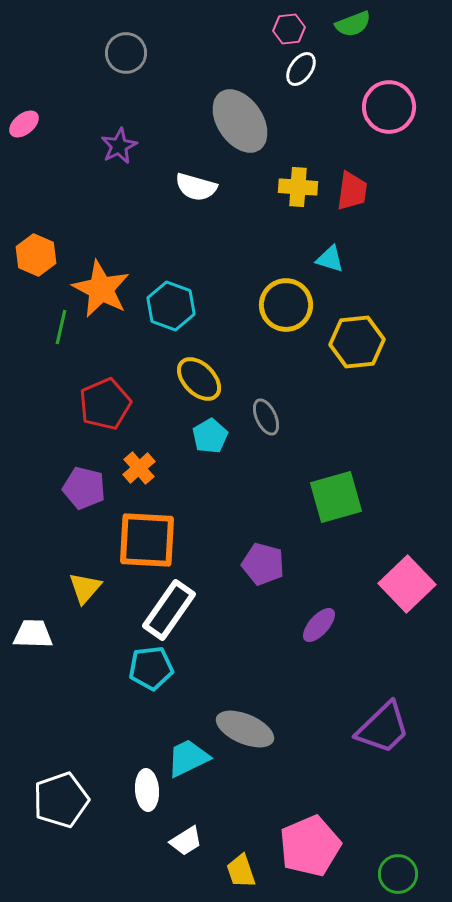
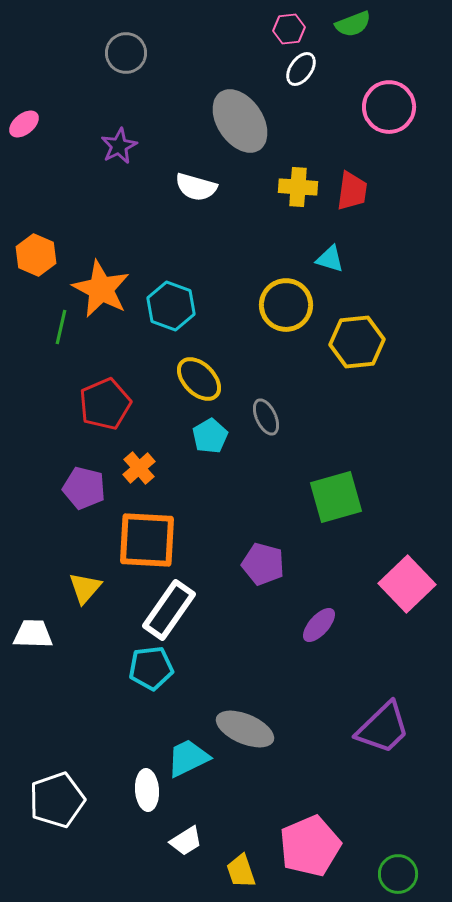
white pentagon at (61, 800): moved 4 px left
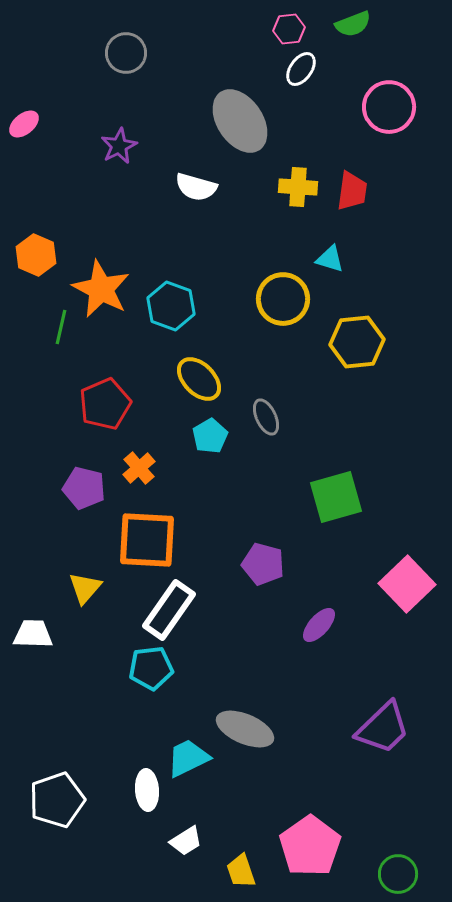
yellow circle at (286, 305): moved 3 px left, 6 px up
pink pentagon at (310, 846): rotated 12 degrees counterclockwise
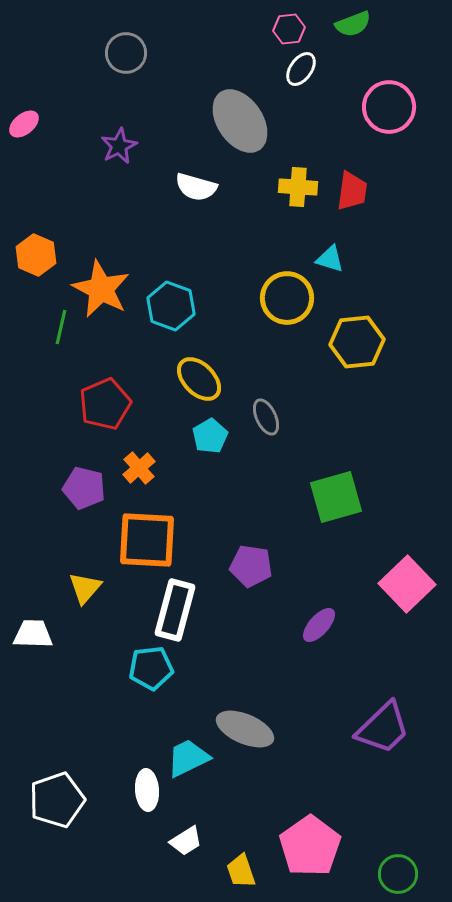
yellow circle at (283, 299): moved 4 px right, 1 px up
purple pentagon at (263, 564): moved 12 px left, 2 px down; rotated 6 degrees counterclockwise
white rectangle at (169, 610): moved 6 px right; rotated 20 degrees counterclockwise
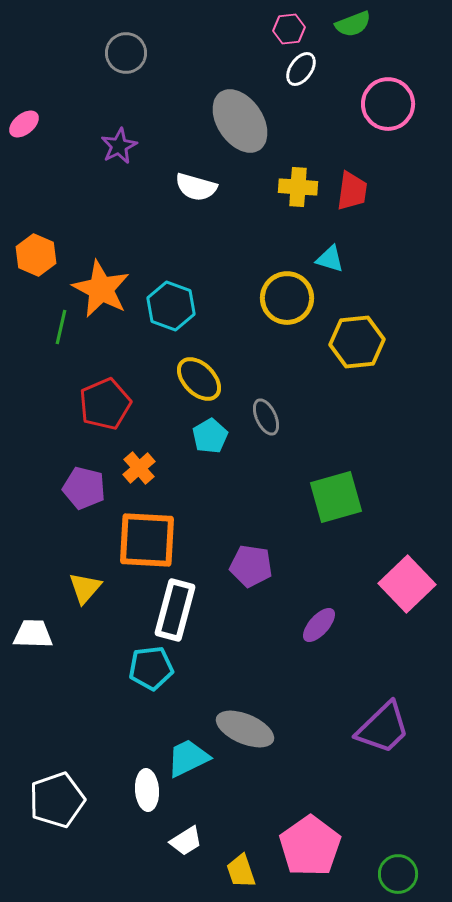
pink circle at (389, 107): moved 1 px left, 3 px up
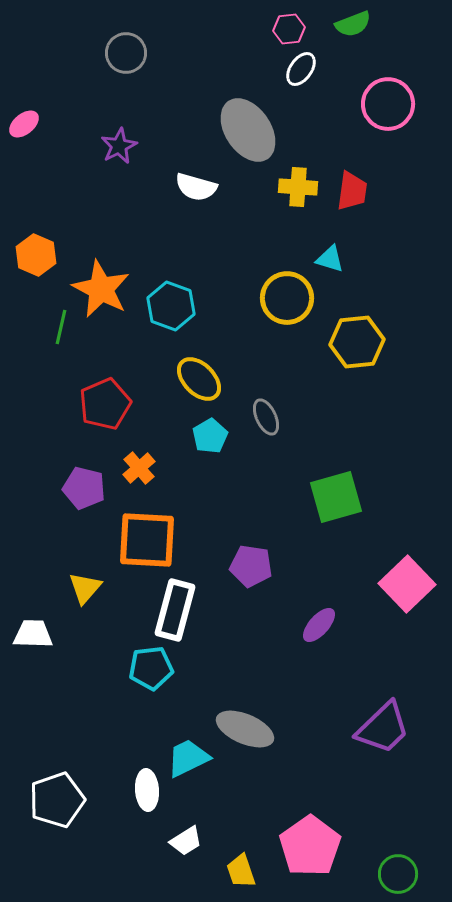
gray ellipse at (240, 121): moved 8 px right, 9 px down
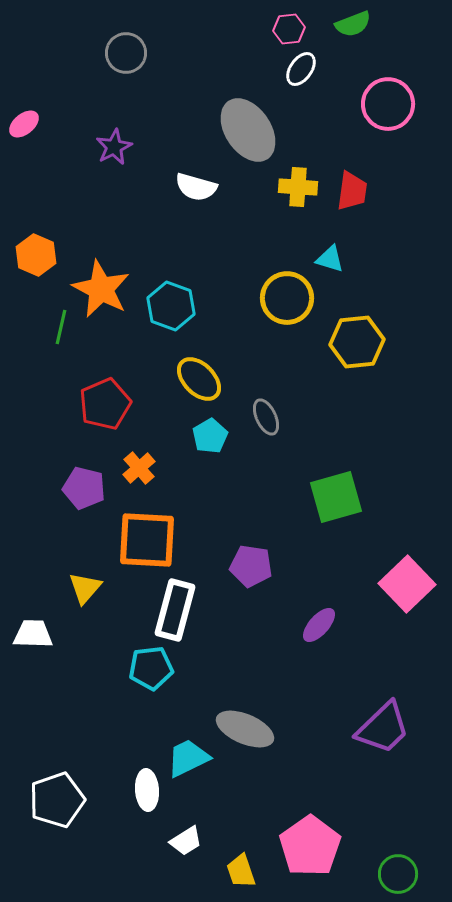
purple star at (119, 146): moved 5 px left, 1 px down
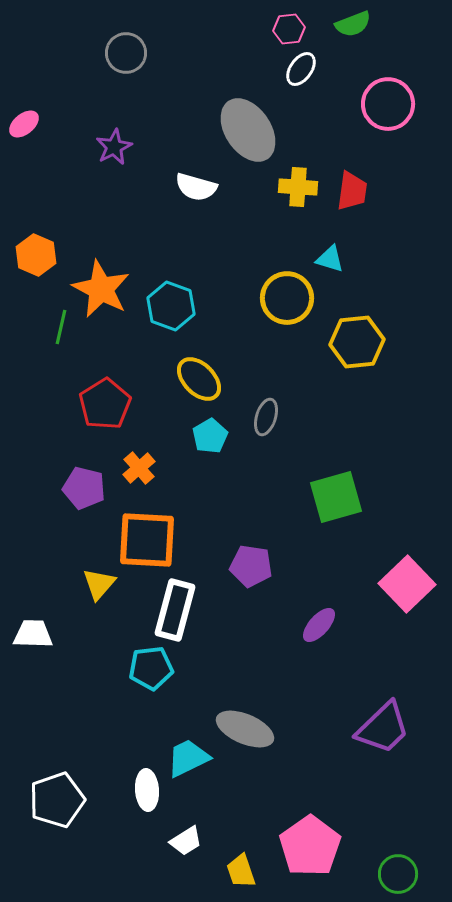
red pentagon at (105, 404): rotated 9 degrees counterclockwise
gray ellipse at (266, 417): rotated 42 degrees clockwise
yellow triangle at (85, 588): moved 14 px right, 4 px up
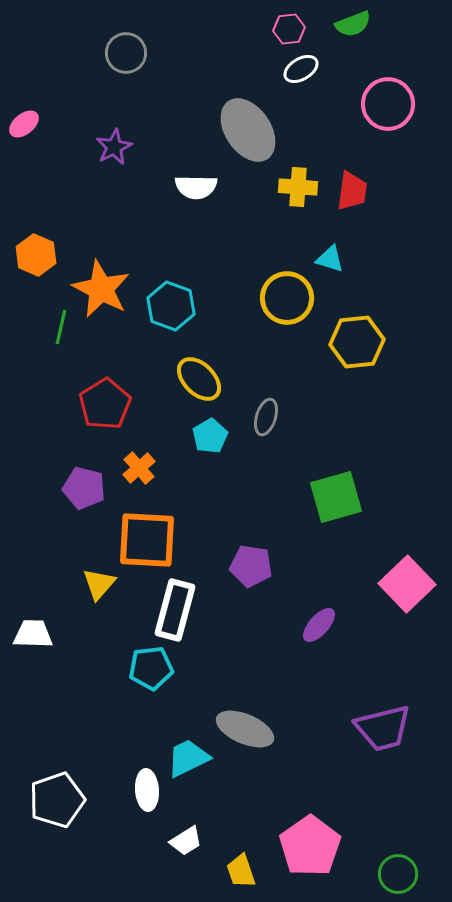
white ellipse at (301, 69): rotated 24 degrees clockwise
white semicircle at (196, 187): rotated 15 degrees counterclockwise
purple trapezoid at (383, 728): rotated 30 degrees clockwise
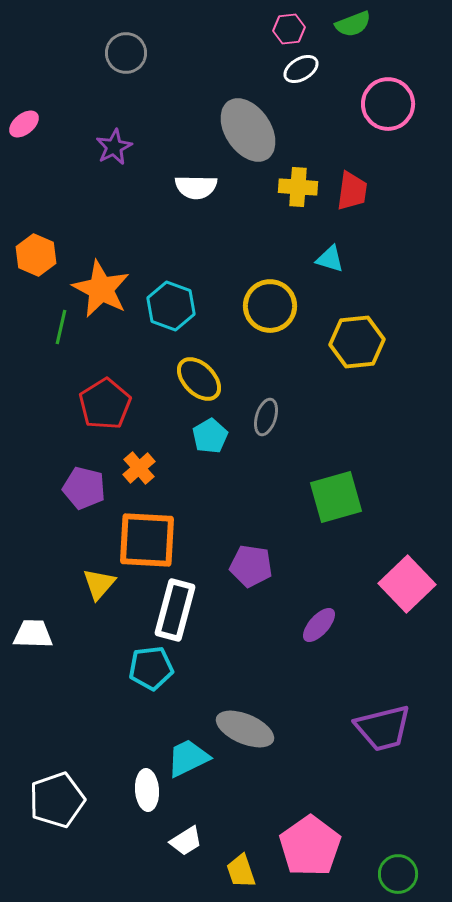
yellow circle at (287, 298): moved 17 px left, 8 px down
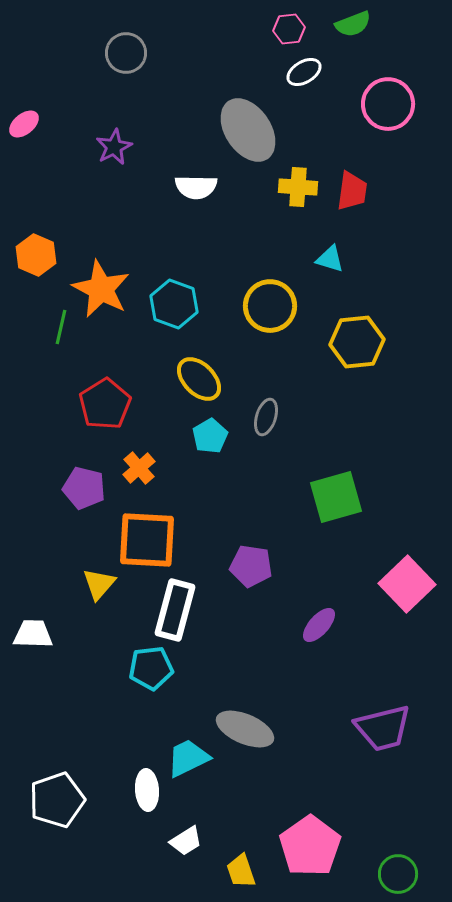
white ellipse at (301, 69): moved 3 px right, 3 px down
cyan hexagon at (171, 306): moved 3 px right, 2 px up
